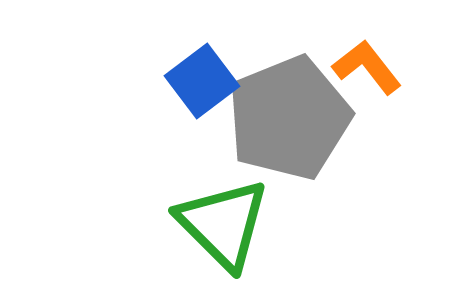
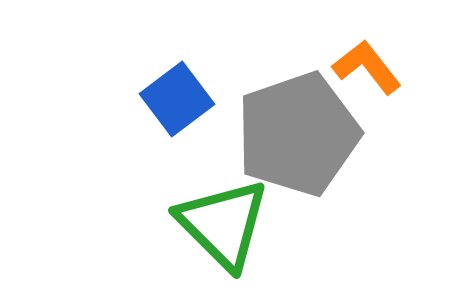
blue square: moved 25 px left, 18 px down
gray pentagon: moved 9 px right, 16 px down; rotated 3 degrees clockwise
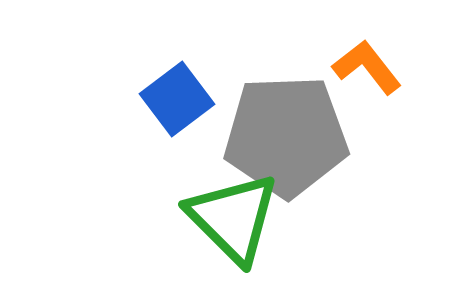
gray pentagon: moved 12 px left, 2 px down; rotated 17 degrees clockwise
green triangle: moved 10 px right, 6 px up
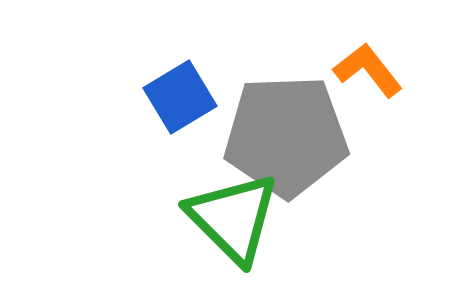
orange L-shape: moved 1 px right, 3 px down
blue square: moved 3 px right, 2 px up; rotated 6 degrees clockwise
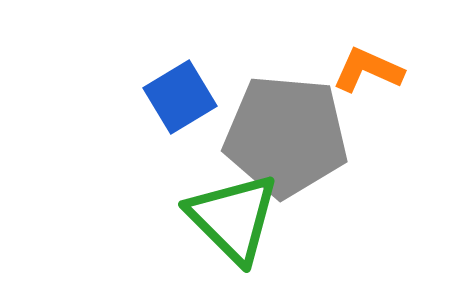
orange L-shape: rotated 28 degrees counterclockwise
gray pentagon: rotated 7 degrees clockwise
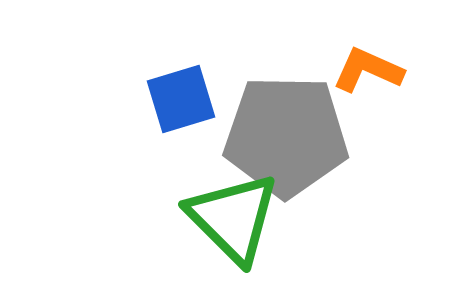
blue square: moved 1 px right, 2 px down; rotated 14 degrees clockwise
gray pentagon: rotated 4 degrees counterclockwise
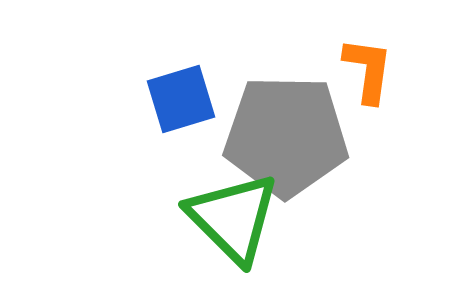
orange L-shape: rotated 74 degrees clockwise
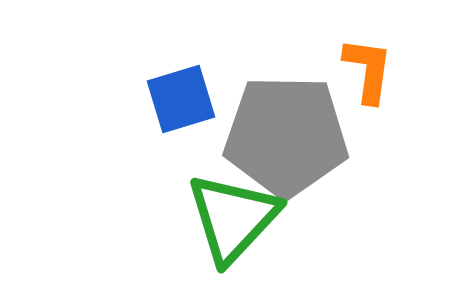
green triangle: rotated 28 degrees clockwise
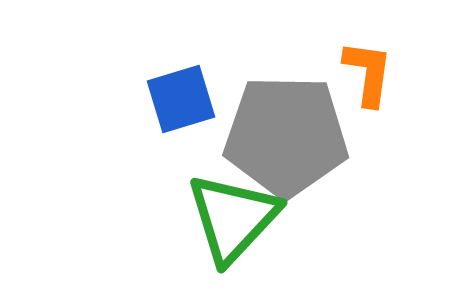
orange L-shape: moved 3 px down
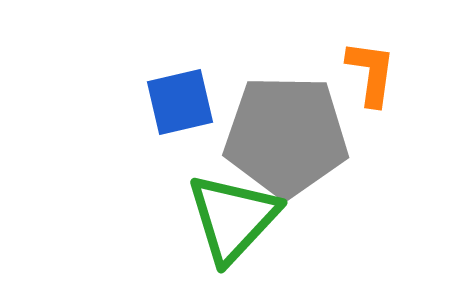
orange L-shape: moved 3 px right
blue square: moved 1 px left, 3 px down; rotated 4 degrees clockwise
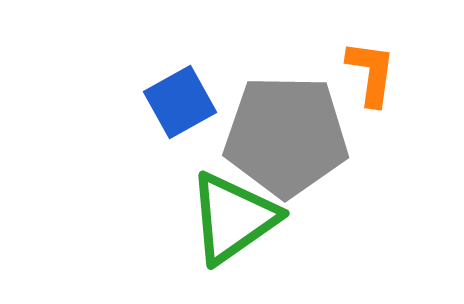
blue square: rotated 16 degrees counterclockwise
green triangle: rotated 12 degrees clockwise
